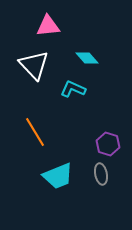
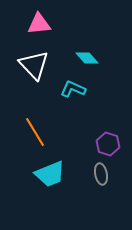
pink triangle: moved 9 px left, 2 px up
cyan trapezoid: moved 8 px left, 2 px up
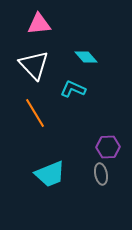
cyan diamond: moved 1 px left, 1 px up
orange line: moved 19 px up
purple hexagon: moved 3 px down; rotated 20 degrees counterclockwise
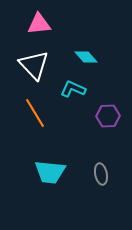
purple hexagon: moved 31 px up
cyan trapezoid: moved 2 px up; rotated 28 degrees clockwise
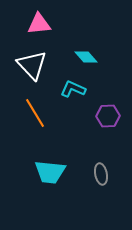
white triangle: moved 2 px left
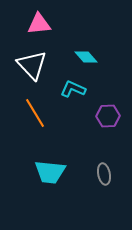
gray ellipse: moved 3 px right
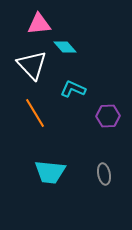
cyan diamond: moved 21 px left, 10 px up
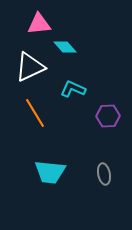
white triangle: moved 2 px left, 2 px down; rotated 48 degrees clockwise
